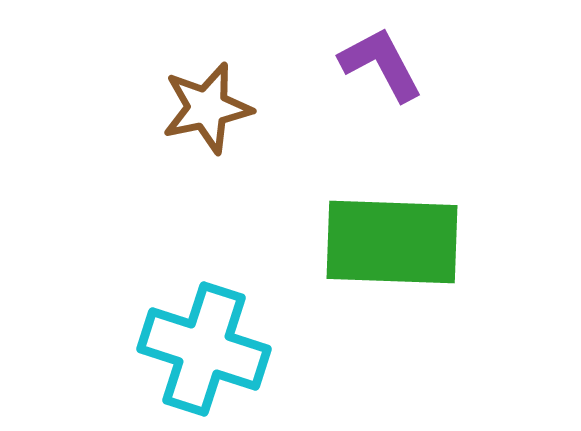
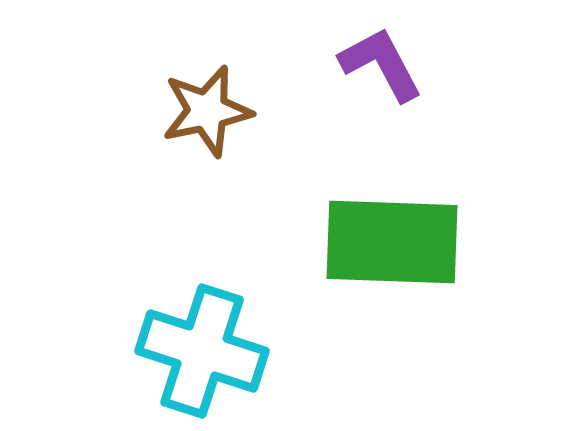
brown star: moved 3 px down
cyan cross: moved 2 px left, 2 px down
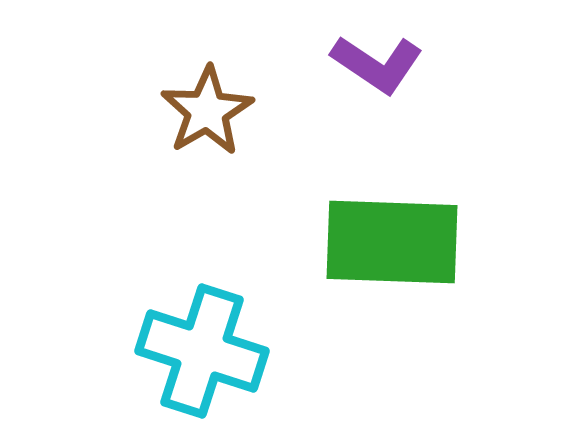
purple L-shape: moved 4 px left; rotated 152 degrees clockwise
brown star: rotated 18 degrees counterclockwise
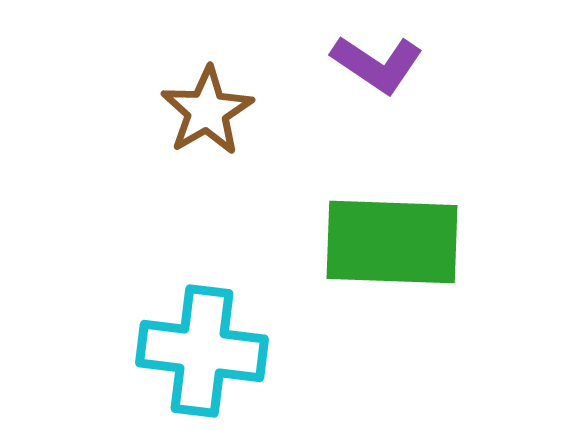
cyan cross: rotated 11 degrees counterclockwise
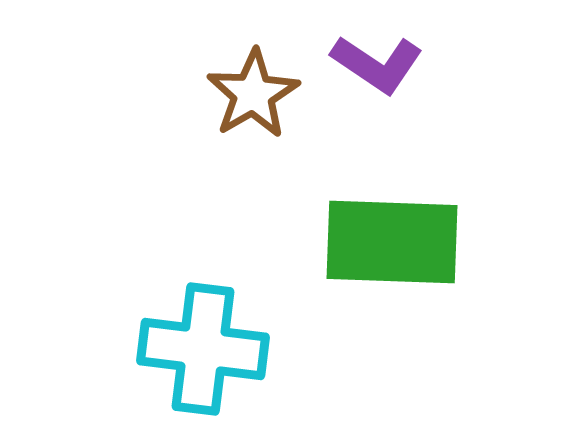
brown star: moved 46 px right, 17 px up
cyan cross: moved 1 px right, 2 px up
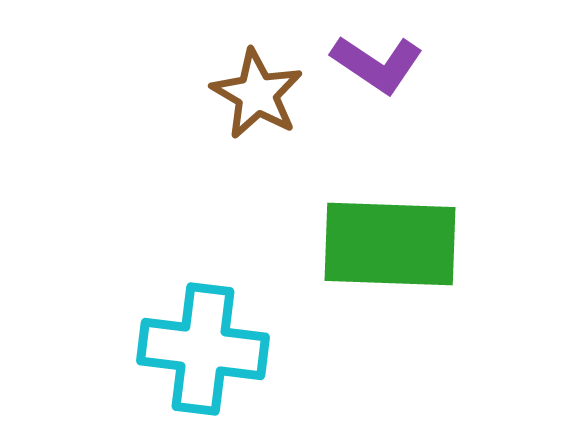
brown star: moved 4 px right; rotated 12 degrees counterclockwise
green rectangle: moved 2 px left, 2 px down
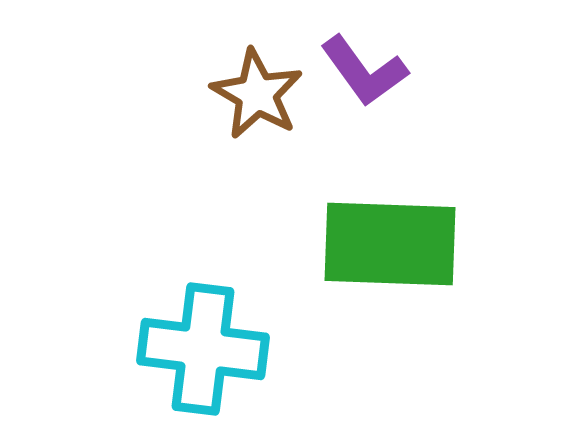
purple L-shape: moved 13 px left, 7 px down; rotated 20 degrees clockwise
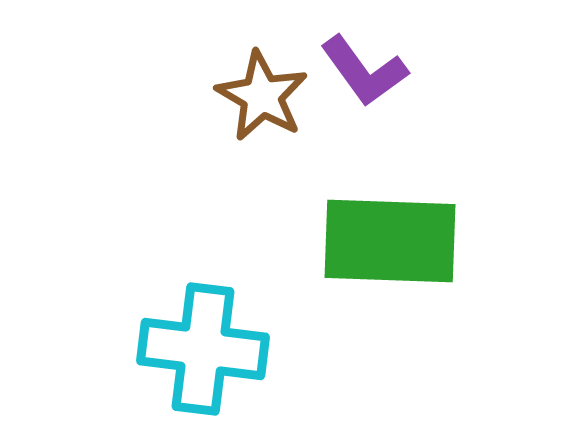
brown star: moved 5 px right, 2 px down
green rectangle: moved 3 px up
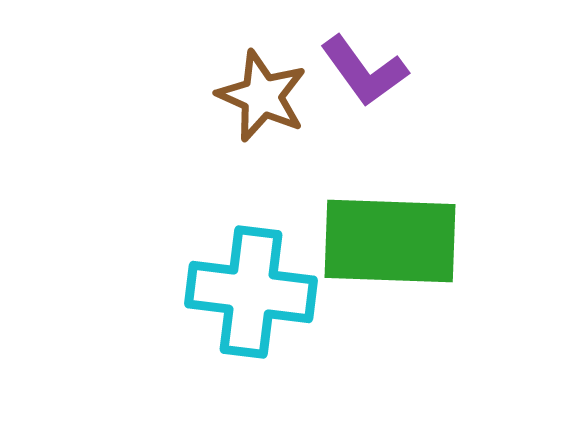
brown star: rotated 6 degrees counterclockwise
cyan cross: moved 48 px right, 57 px up
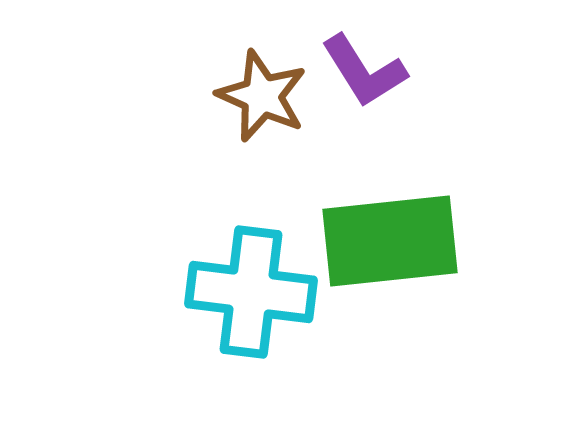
purple L-shape: rotated 4 degrees clockwise
green rectangle: rotated 8 degrees counterclockwise
